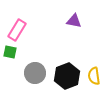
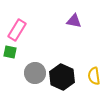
black hexagon: moved 5 px left, 1 px down; rotated 15 degrees counterclockwise
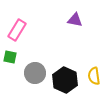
purple triangle: moved 1 px right, 1 px up
green square: moved 5 px down
black hexagon: moved 3 px right, 3 px down
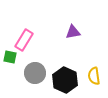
purple triangle: moved 2 px left, 12 px down; rotated 21 degrees counterclockwise
pink rectangle: moved 7 px right, 10 px down
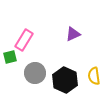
purple triangle: moved 2 px down; rotated 14 degrees counterclockwise
green square: rotated 24 degrees counterclockwise
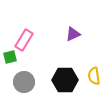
gray circle: moved 11 px left, 9 px down
black hexagon: rotated 25 degrees counterclockwise
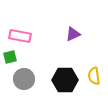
pink rectangle: moved 4 px left, 4 px up; rotated 70 degrees clockwise
gray circle: moved 3 px up
